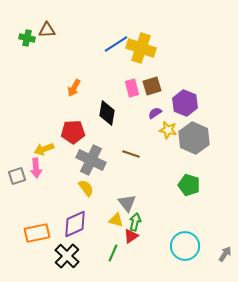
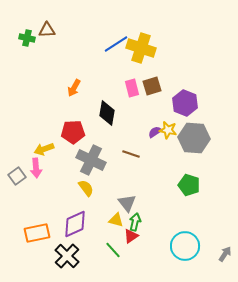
purple semicircle: moved 19 px down
gray hexagon: rotated 20 degrees counterclockwise
gray square: rotated 18 degrees counterclockwise
green line: moved 3 px up; rotated 66 degrees counterclockwise
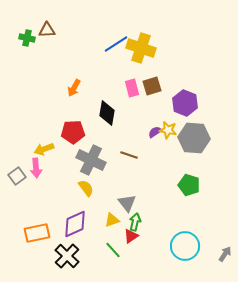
brown line: moved 2 px left, 1 px down
yellow triangle: moved 4 px left; rotated 35 degrees counterclockwise
